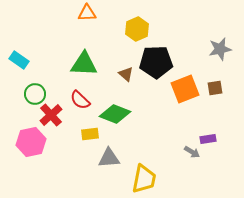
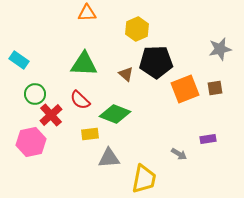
gray arrow: moved 13 px left, 2 px down
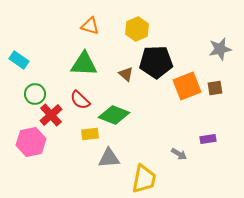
orange triangle: moved 3 px right, 13 px down; rotated 18 degrees clockwise
orange square: moved 2 px right, 3 px up
green diamond: moved 1 px left, 1 px down
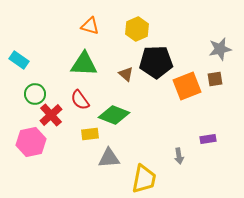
brown square: moved 9 px up
red semicircle: rotated 10 degrees clockwise
gray arrow: moved 2 px down; rotated 49 degrees clockwise
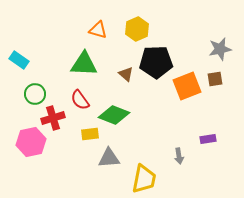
orange triangle: moved 8 px right, 4 px down
red cross: moved 2 px right, 3 px down; rotated 25 degrees clockwise
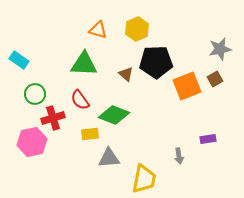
brown square: rotated 21 degrees counterclockwise
pink hexagon: moved 1 px right
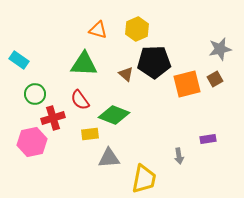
black pentagon: moved 2 px left
orange square: moved 2 px up; rotated 8 degrees clockwise
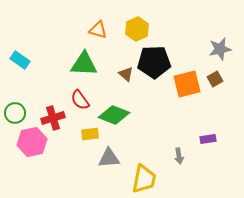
cyan rectangle: moved 1 px right
green circle: moved 20 px left, 19 px down
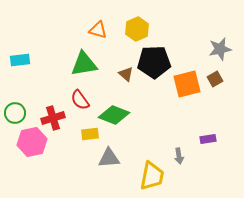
cyan rectangle: rotated 42 degrees counterclockwise
green triangle: rotated 12 degrees counterclockwise
yellow trapezoid: moved 8 px right, 3 px up
